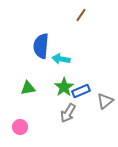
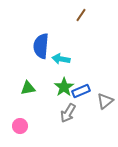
pink circle: moved 1 px up
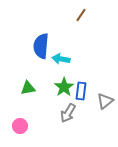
blue rectangle: rotated 60 degrees counterclockwise
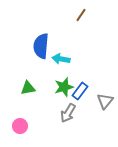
green star: rotated 18 degrees clockwise
blue rectangle: moved 1 px left; rotated 30 degrees clockwise
gray triangle: rotated 12 degrees counterclockwise
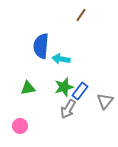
gray arrow: moved 4 px up
